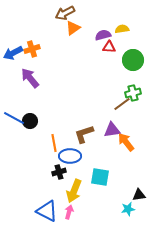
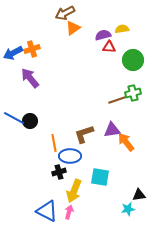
brown line: moved 5 px left, 4 px up; rotated 18 degrees clockwise
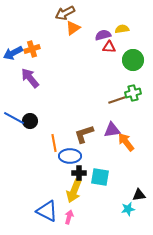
black cross: moved 20 px right, 1 px down; rotated 16 degrees clockwise
pink arrow: moved 5 px down
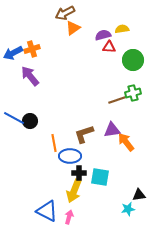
purple arrow: moved 2 px up
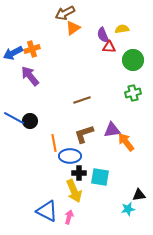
purple semicircle: rotated 98 degrees counterclockwise
brown line: moved 35 px left
yellow arrow: rotated 45 degrees counterclockwise
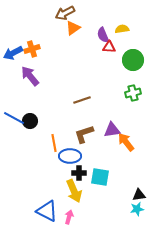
cyan star: moved 9 px right
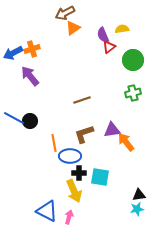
red triangle: rotated 40 degrees counterclockwise
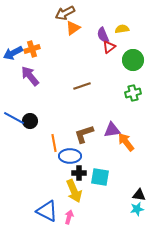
brown line: moved 14 px up
black triangle: rotated 16 degrees clockwise
